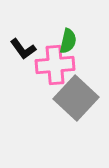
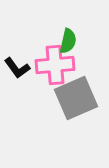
black L-shape: moved 6 px left, 19 px down
gray square: rotated 24 degrees clockwise
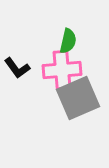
pink cross: moved 7 px right, 5 px down
gray square: moved 2 px right
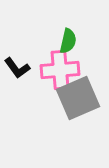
pink cross: moved 2 px left
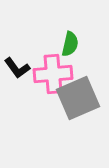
green semicircle: moved 2 px right, 3 px down
pink cross: moved 7 px left, 4 px down
